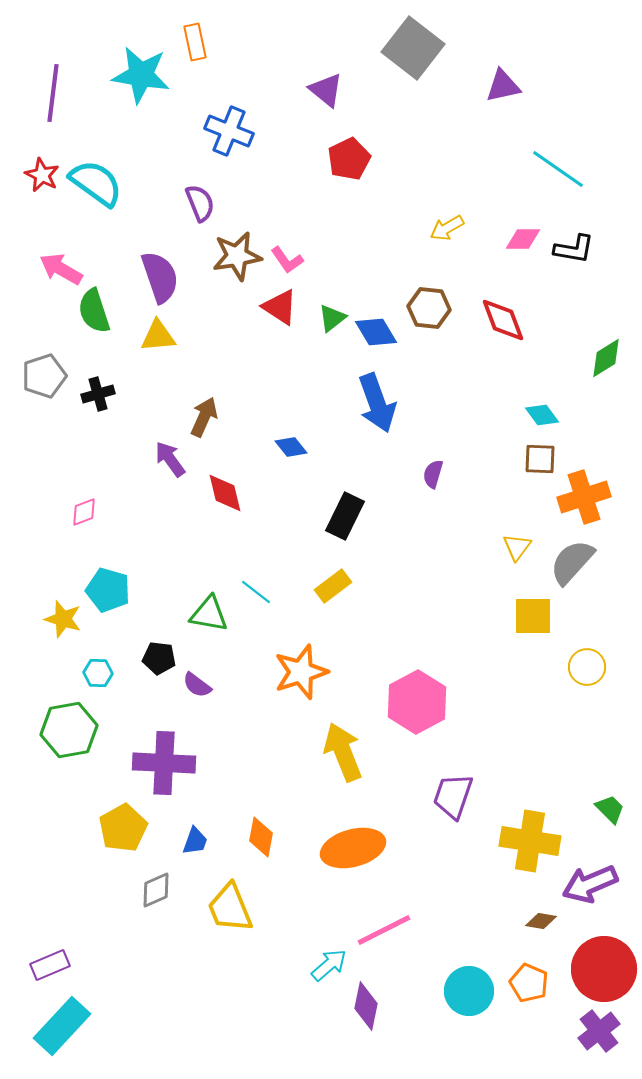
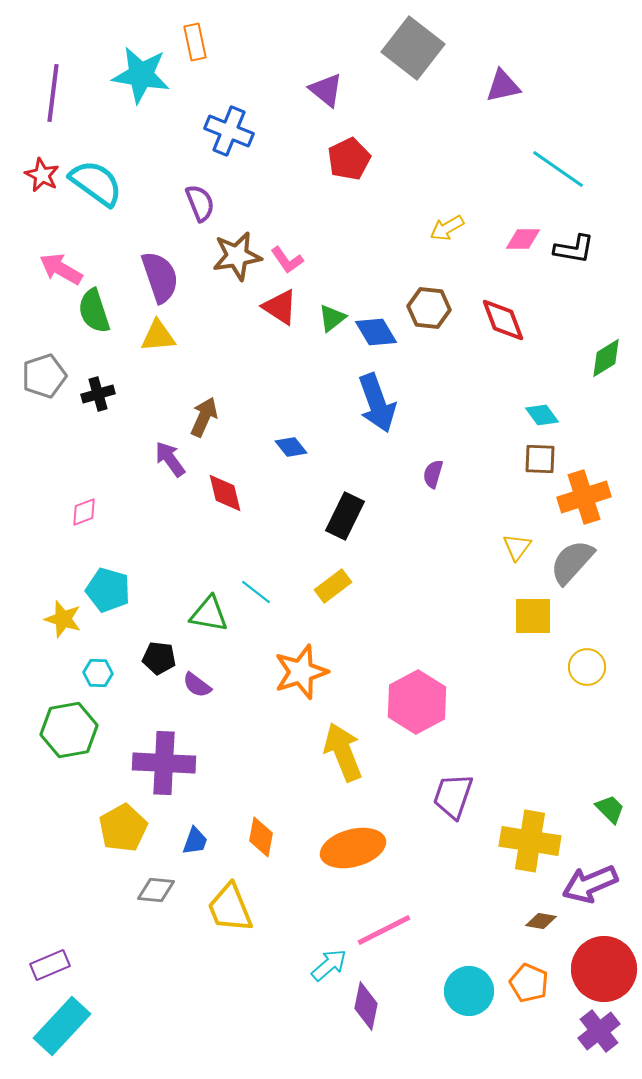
gray diamond at (156, 890): rotated 30 degrees clockwise
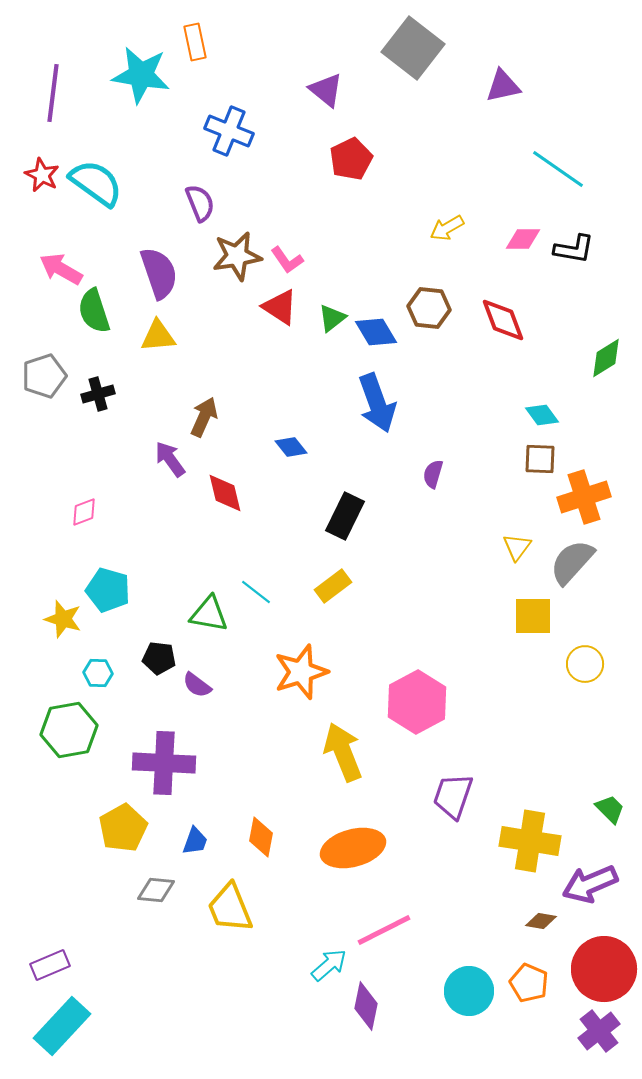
red pentagon at (349, 159): moved 2 px right
purple semicircle at (160, 277): moved 1 px left, 4 px up
yellow circle at (587, 667): moved 2 px left, 3 px up
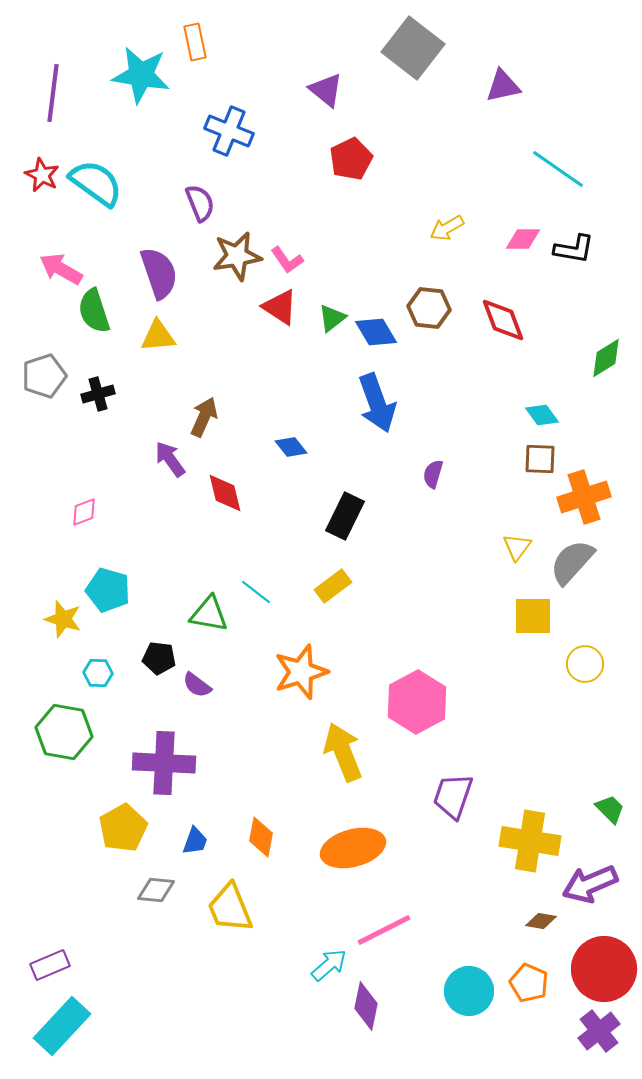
green hexagon at (69, 730): moved 5 px left, 2 px down; rotated 20 degrees clockwise
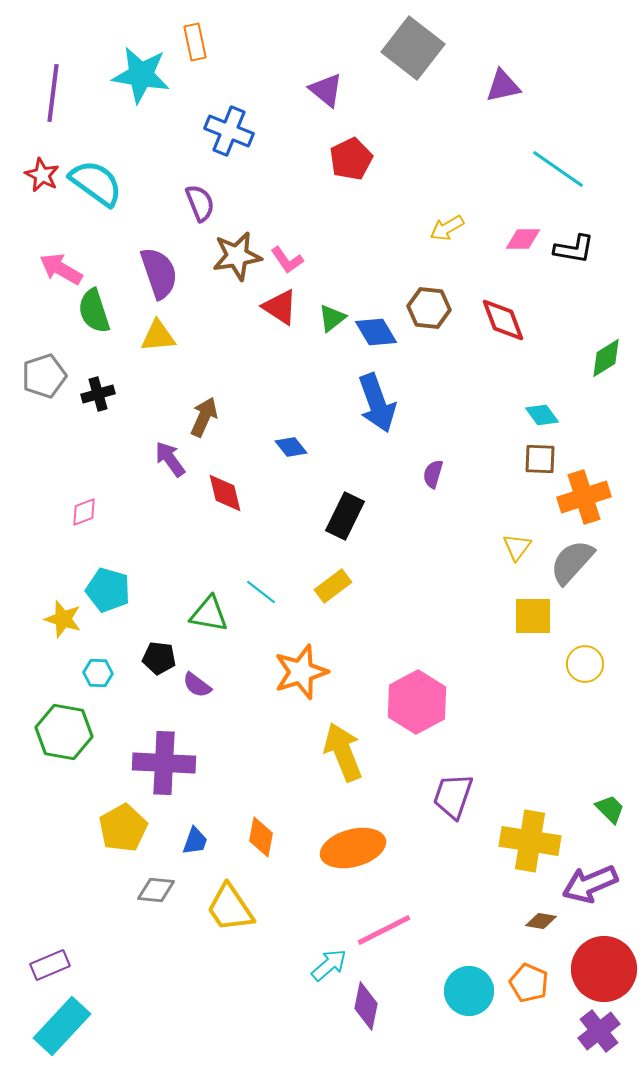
cyan line at (256, 592): moved 5 px right
yellow trapezoid at (230, 908): rotated 12 degrees counterclockwise
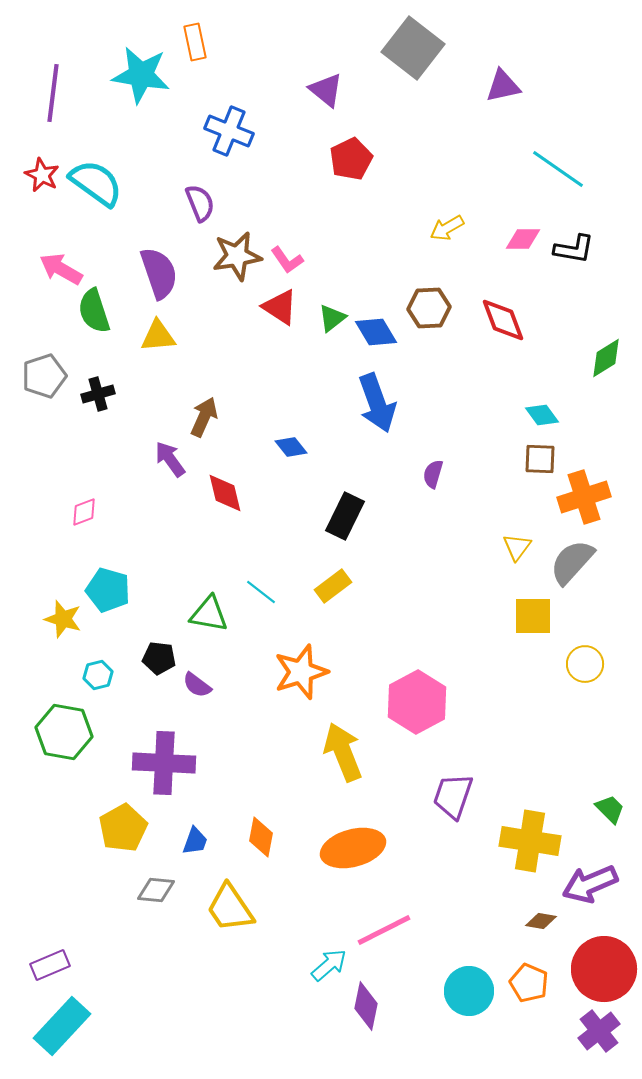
brown hexagon at (429, 308): rotated 9 degrees counterclockwise
cyan hexagon at (98, 673): moved 2 px down; rotated 16 degrees counterclockwise
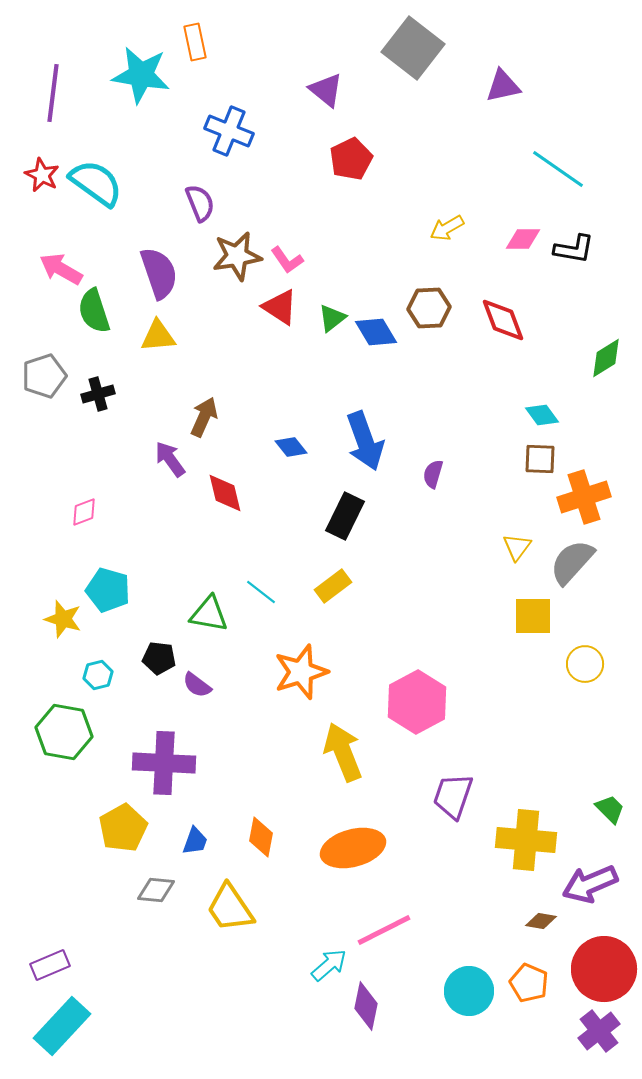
blue arrow at (377, 403): moved 12 px left, 38 px down
yellow cross at (530, 841): moved 4 px left, 1 px up; rotated 4 degrees counterclockwise
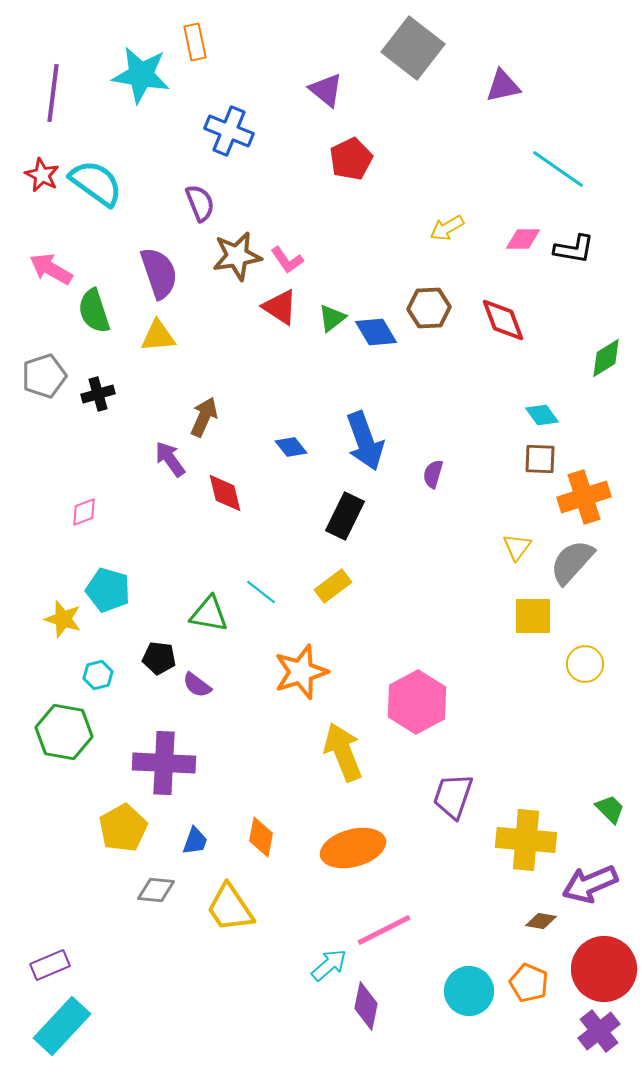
pink arrow at (61, 269): moved 10 px left
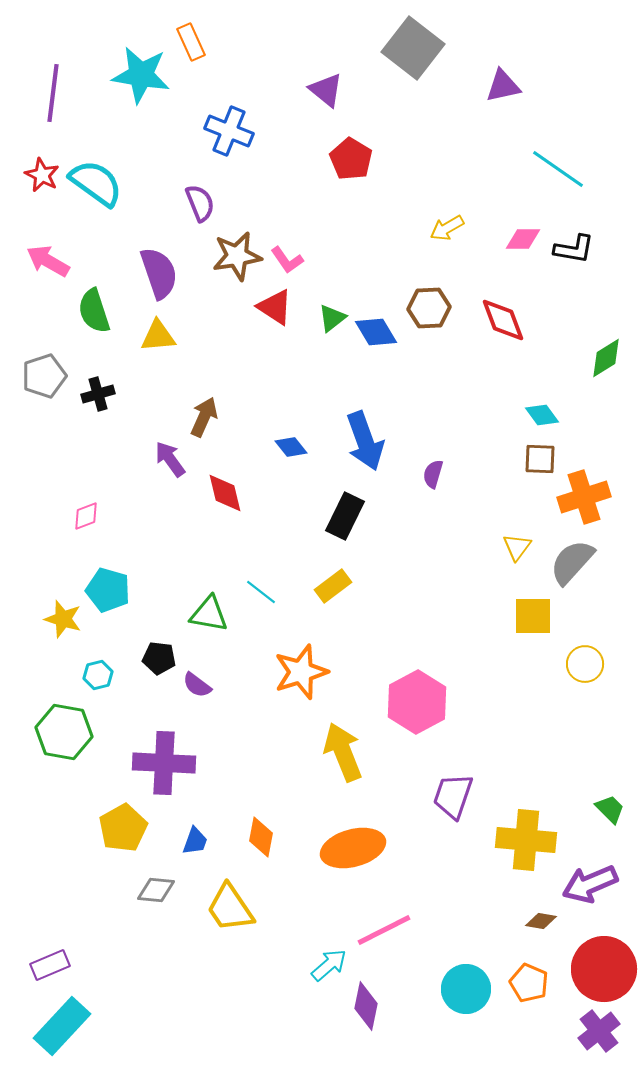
orange rectangle at (195, 42): moved 4 px left; rotated 12 degrees counterclockwise
red pentagon at (351, 159): rotated 15 degrees counterclockwise
pink arrow at (51, 269): moved 3 px left, 8 px up
red triangle at (280, 307): moved 5 px left
pink diamond at (84, 512): moved 2 px right, 4 px down
cyan circle at (469, 991): moved 3 px left, 2 px up
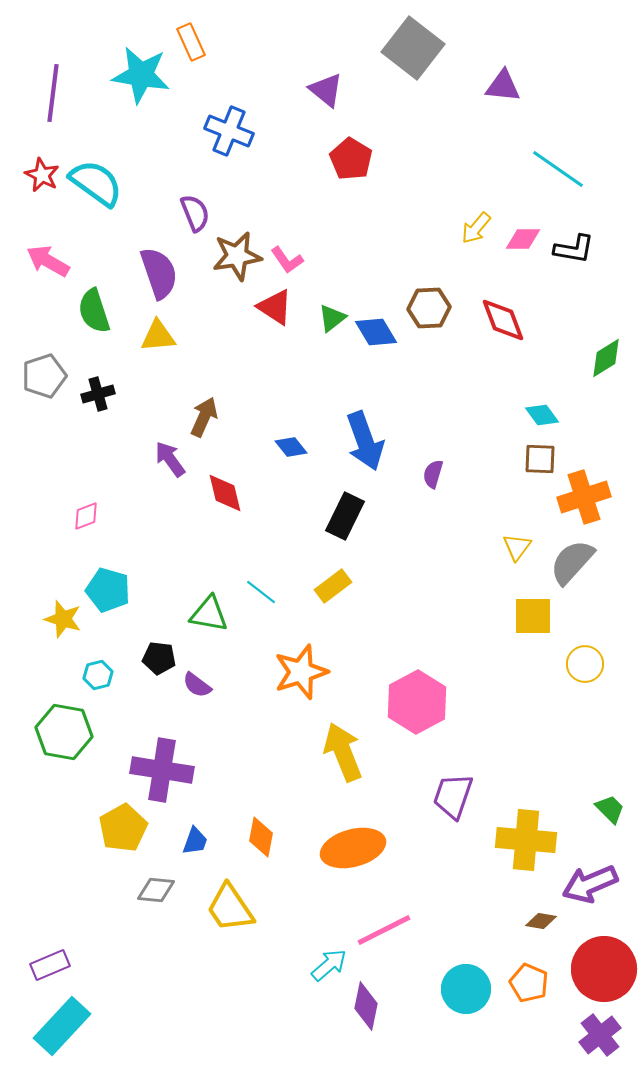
purple triangle at (503, 86): rotated 18 degrees clockwise
purple semicircle at (200, 203): moved 5 px left, 10 px down
yellow arrow at (447, 228): moved 29 px right; rotated 20 degrees counterclockwise
purple cross at (164, 763): moved 2 px left, 7 px down; rotated 6 degrees clockwise
purple cross at (599, 1031): moved 1 px right, 4 px down
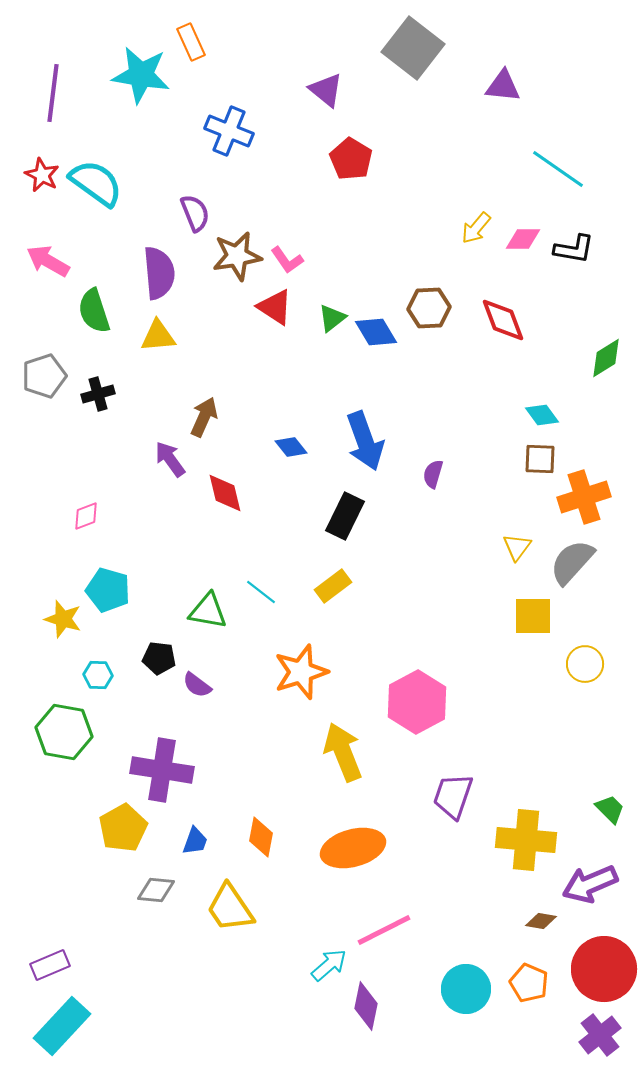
purple semicircle at (159, 273): rotated 14 degrees clockwise
green triangle at (209, 614): moved 1 px left, 3 px up
cyan hexagon at (98, 675): rotated 16 degrees clockwise
